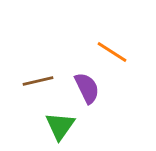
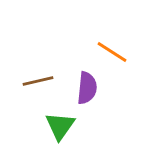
purple semicircle: rotated 32 degrees clockwise
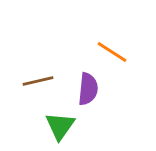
purple semicircle: moved 1 px right, 1 px down
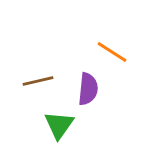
green triangle: moved 1 px left, 1 px up
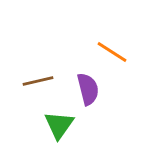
purple semicircle: rotated 20 degrees counterclockwise
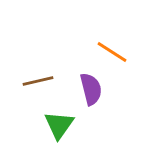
purple semicircle: moved 3 px right
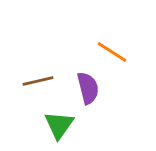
purple semicircle: moved 3 px left, 1 px up
